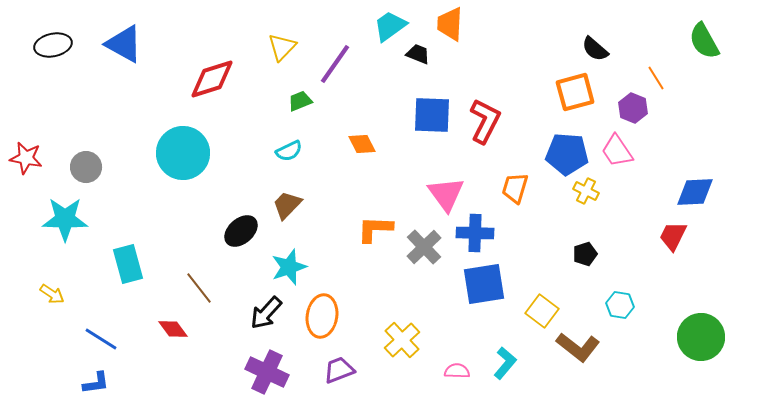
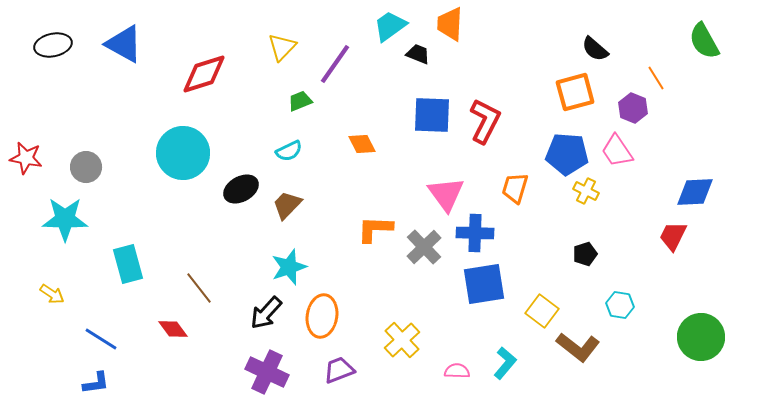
red diamond at (212, 79): moved 8 px left, 5 px up
black ellipse at (241, 231): moved 42 px up; rotated 12 degrees clockwise
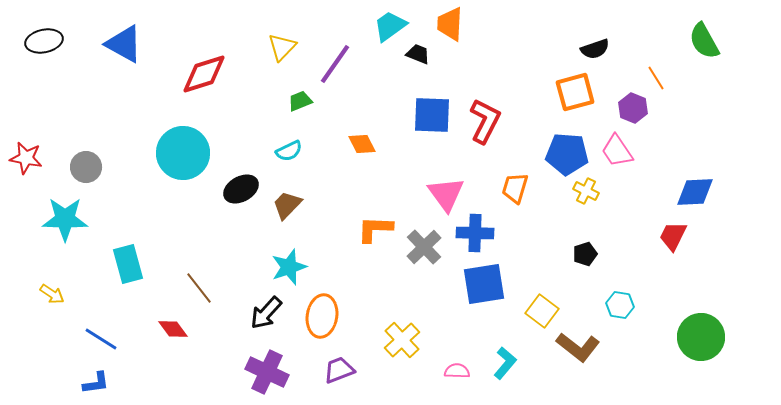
black ellipse at (53, 45): moved 9 px left, 4 px up
black semicircle at (595, 49): rotated 60 degrees counterclockwise
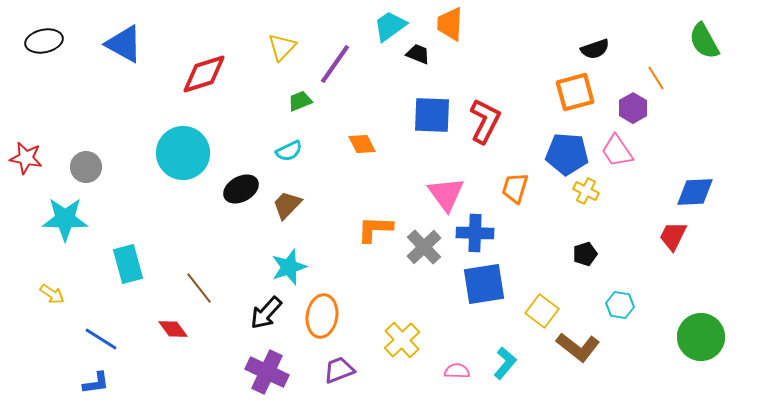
purple hexagon at (633, 108): rotated 8 degrees clockwise
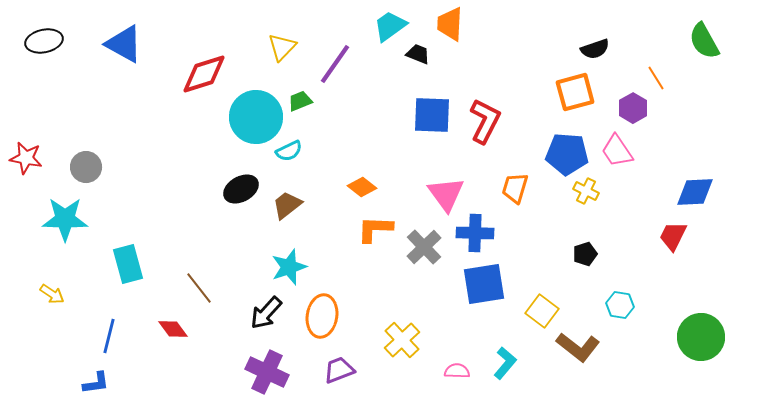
orange diamond at (362, 144): moved 43 px down; rotated 24 degrees counterclockwise
cyan circle at (183, 153): moved 73 px right, 36 px up
brown trapezoid at (287, 205): rotated 8 degrees clockwise
blue line at (101, 339): moved 8 px right, 3 px up; rotated 72 degrees clockwise
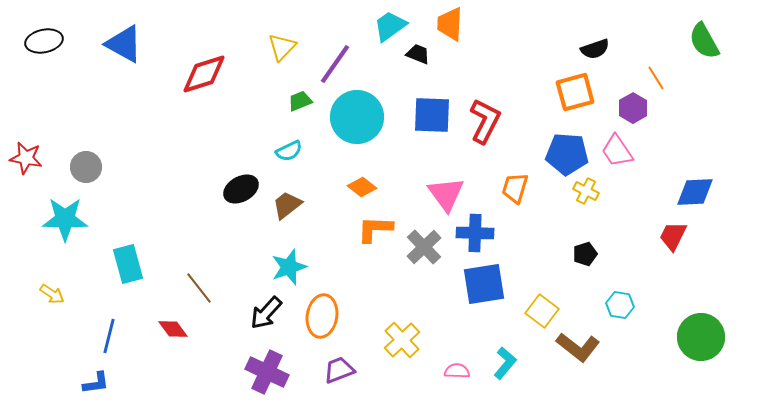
cyan circle at (256, 117): moved 101 px right
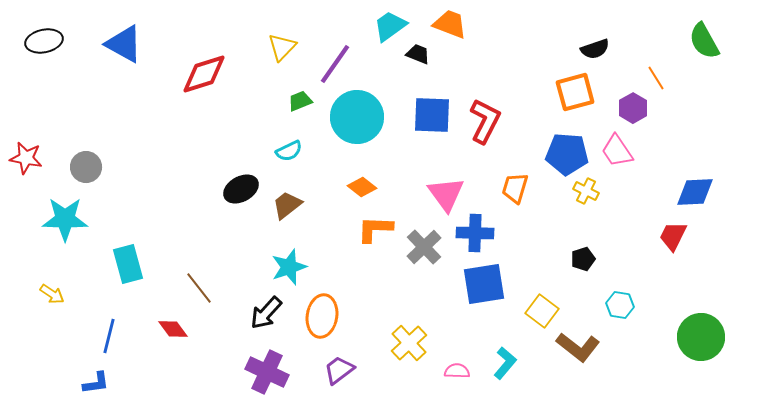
orange trapezoid at (450, 24): rotated 108 degrees clockwise
black pentagon at (585, 254): moved 2 px left, 5 px down
yellow cross at (402, 340): moved 7 px right, 3 px down
purple trapezoid at (339, 370): rotated 16 degrees counterclockwise
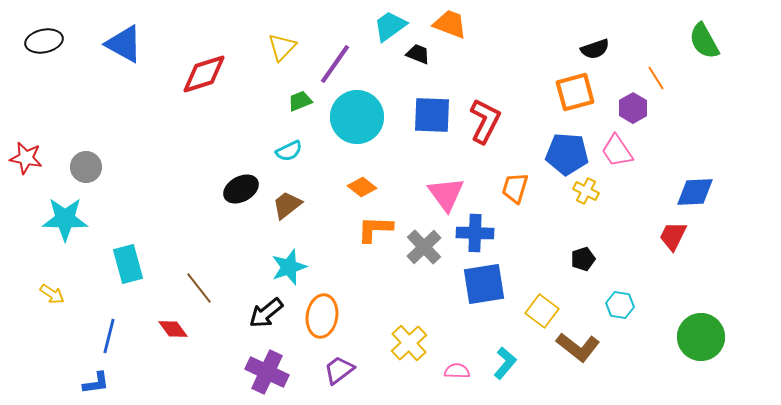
black arrow at (266, 313): rotated 9 degrees clockwise
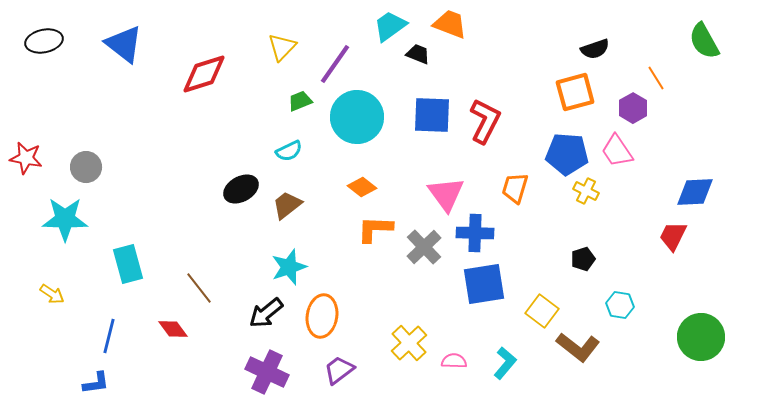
blue triangle at (124, 44): rotated 9 degrees clockwise
pink semicircle at (457, 371): moved 3 px left, 10 px up
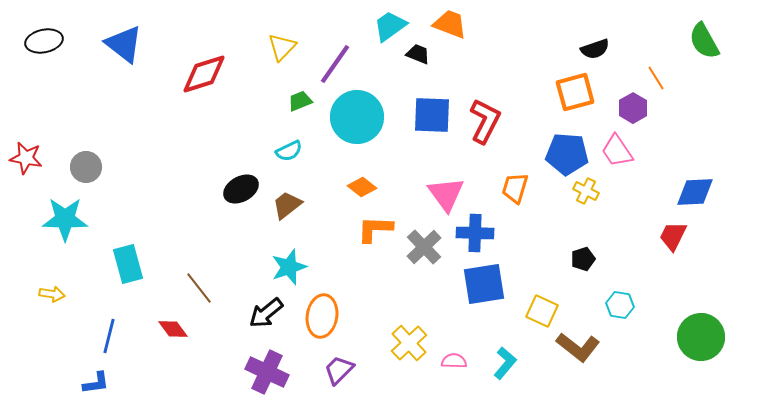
yellow arrow at (52, 294): rotated 25 degrees counterclockwise
yellow square at (542, 311): rotated 12 degrees counterclockwise
purple trapezoid at (339, 370): rotated 8 degrees counterclockwise
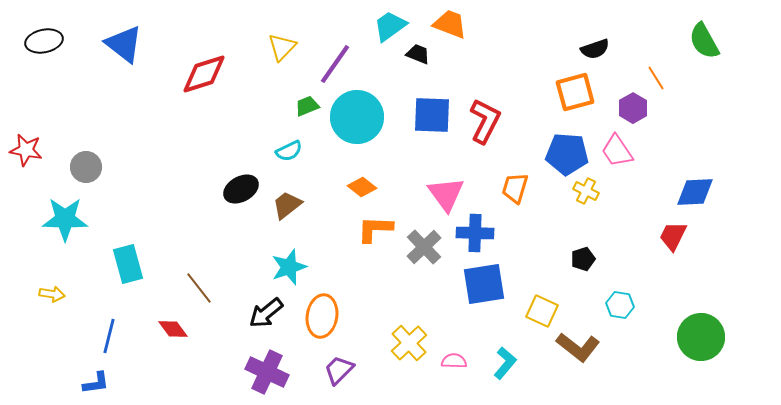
green trapezoid at (300, 101): moved 7 px right, 5 px down
red star at (26, 158): moved 8 px up
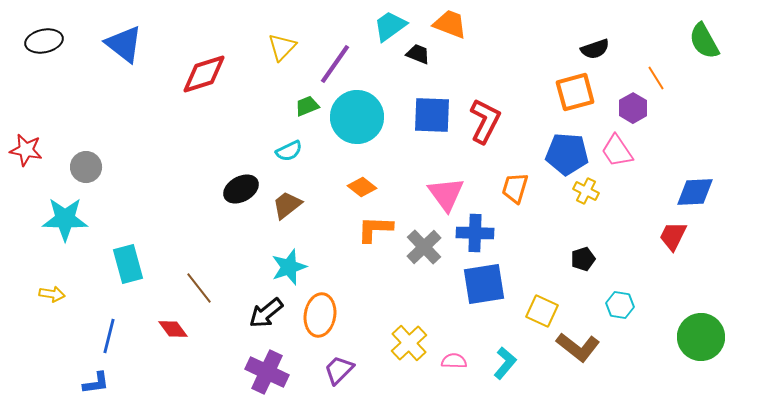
orange ellipse at (322, 316): moved 2 px left, 1 px up
